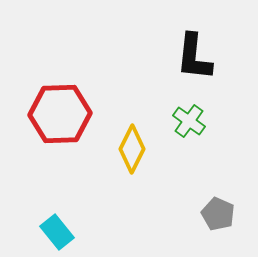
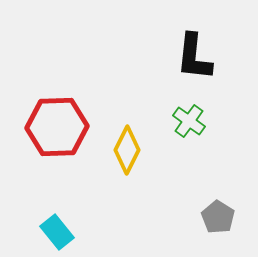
red hexagon: moved 3 px left, 13 px down
yellow diamond: moved 5 px left, 1 px down
gray pentagon: moved 3 px down; rotated 8 degrees clockwise
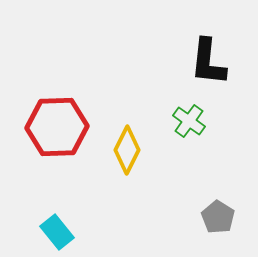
black L-shape: moved 14 px right, 5 px down
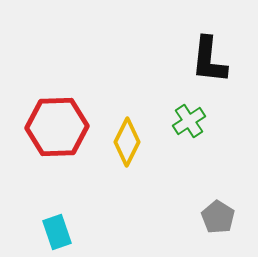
black L-shape: moved 1 px right, 2 px up
green cross: rotated 20 degrees clockwise
yellow diamond: moved 8 px up
cyan rectangle: rotated 20 degrees clockwise
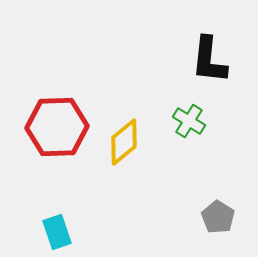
green cross: rotated 24 degrees counterclockwise
yellow diamond: moved 3 px left; rotated 24 degrees clockwise
